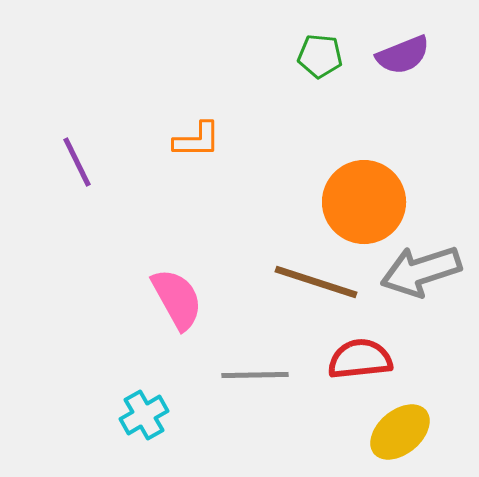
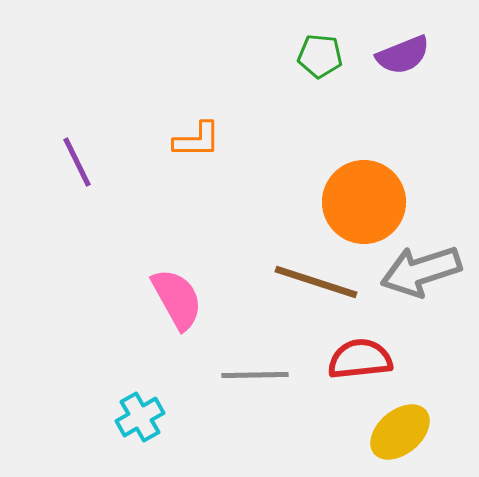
cyan cross: moved 4 px left, 2 px down
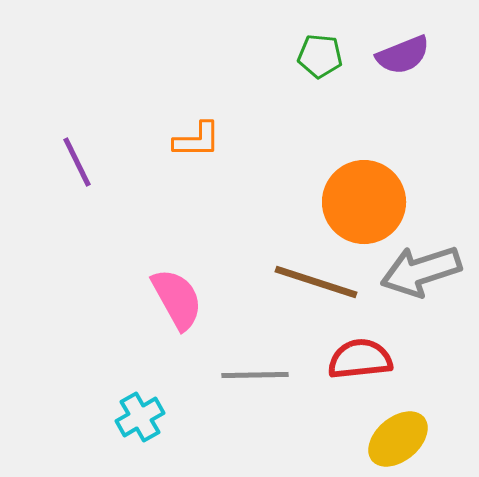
yellow ellipse: moved 2 px left, 7 px down
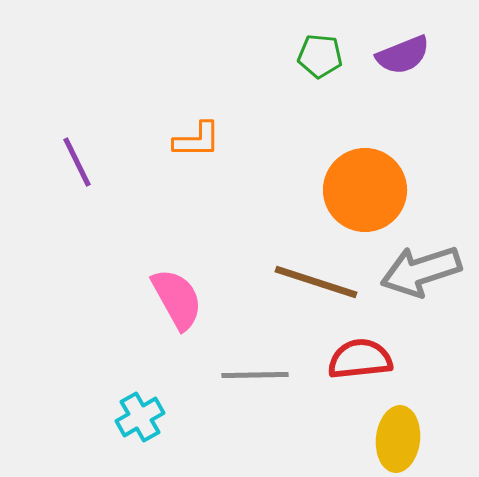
orange circle: moved 1 px right, 12 px up
yellow ellipse: rotated 44 degrees counterclockwise
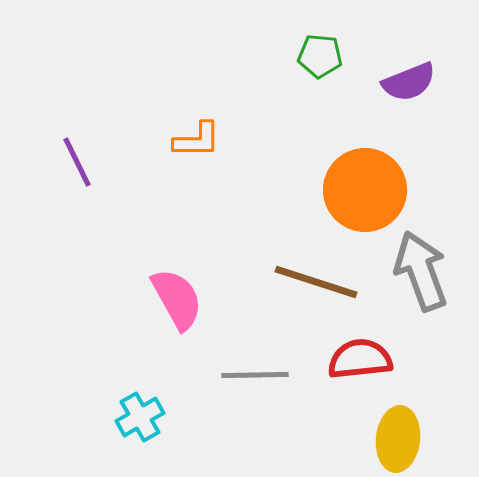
purple semicircle: moved 6 px right, 27 px down
gray arrow: rotated 88 degrees clockwise
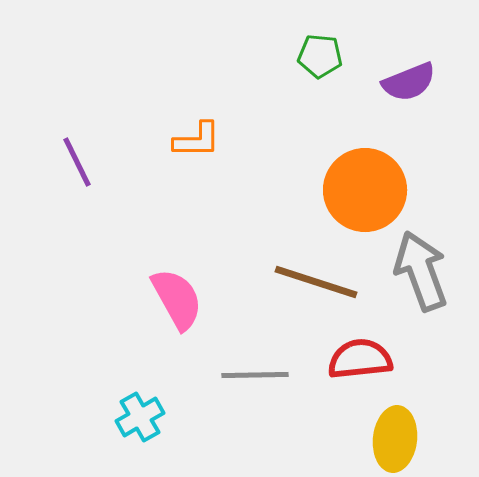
yellow ellipse: moved 3 px left
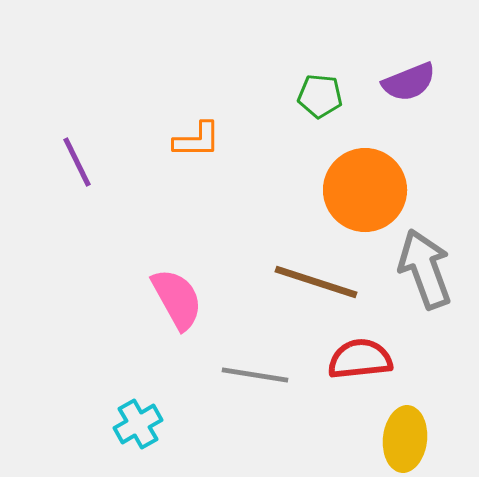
green pentagon: moved 40 px down
gray arrow: moved 4 px right, 2 px up
gray line: rotated 10 degrees clockwise
cyan cross: moved 2 px left, 7 px down
yellow ellipse: moved 10 px right
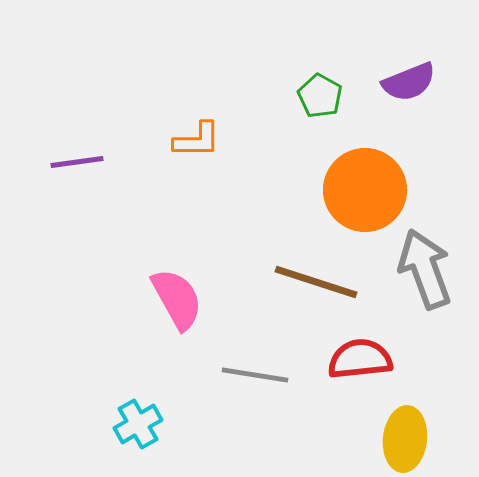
green pentagon: rotated 24 degrees clockwise
purple line: rotated 72 degrees counterclockwise
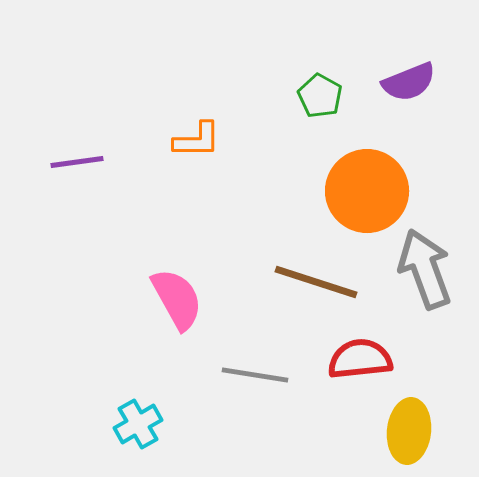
orange circle: moved 2 px right, 1 px down
yellow ellipse: moved 4 px right, 8 px up
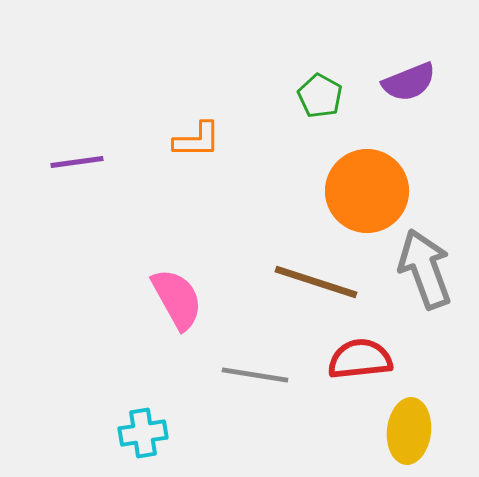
cyan cross: moved 5 px right, 9 px down; rotated 21 degrees clockwise
